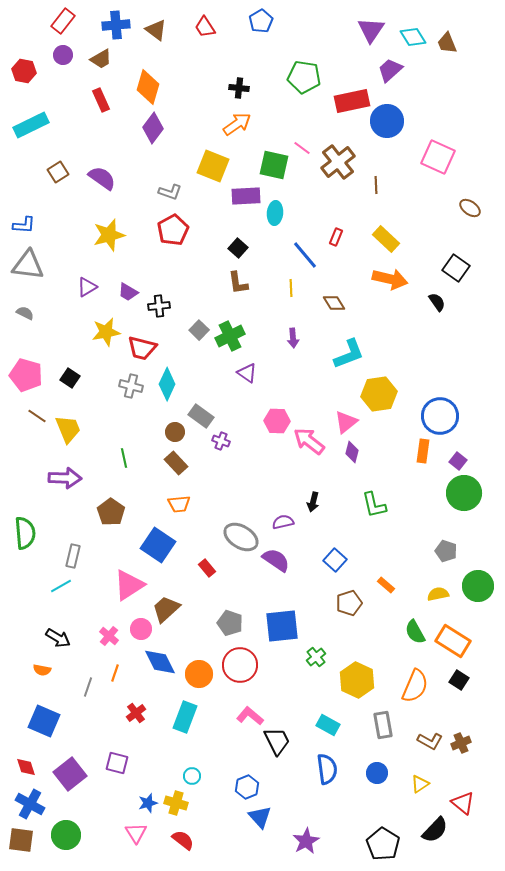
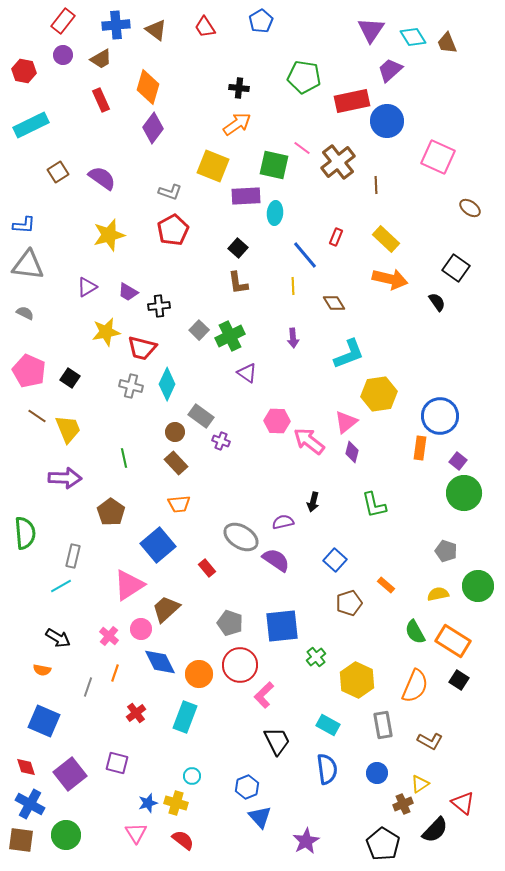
yellow line at (291, 288): moved 2 px right, 2 px up
pink pentagon at (26, 375): moved 3 px right, 4 px up; rotated 8 degrees clockwise
orange rectangle at (423, 451): moved 3 px left, 3 px up
blue square at (158, 545): rotated 16 degrees clockwise
pink L-shape at (250, 716): moved 14 px right, 21 px up; rotated 84 degrees counterclockwise
brown cross at (461, 743): moved 58 px left, 61 px down
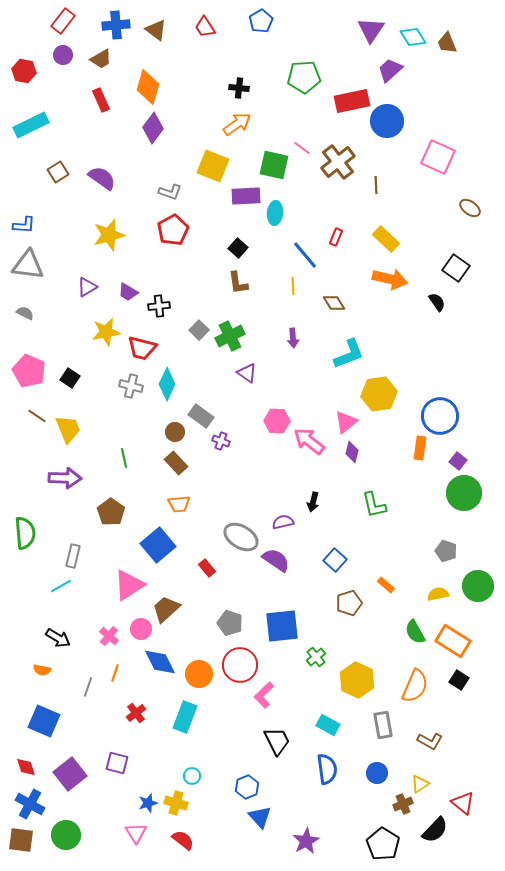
green pentagon at (304, 77): rotated 12 degrees counterclockwise
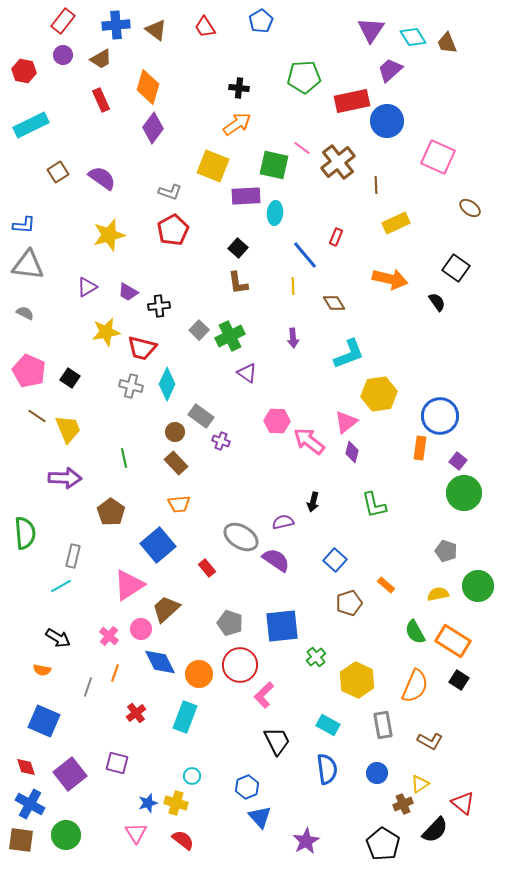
yellow rectangle at (386, 239): moved 10 px right, 16 px up; rotated 68 degrees counterclockwise
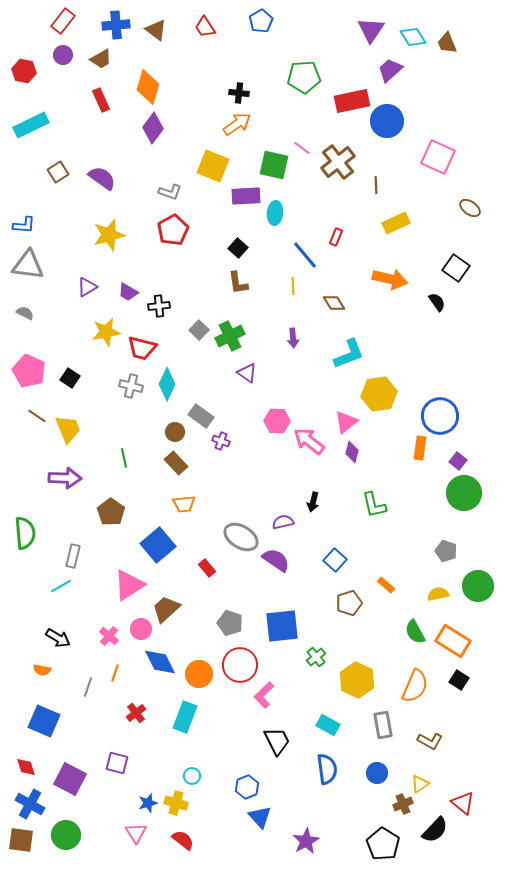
black cross at (239, 88): moved 5 px down
orange trapezoid at (179, 504): moved 5 px right
purple square at (70, 774): moved 5 px down; rotated 24 degrees counterclockwise
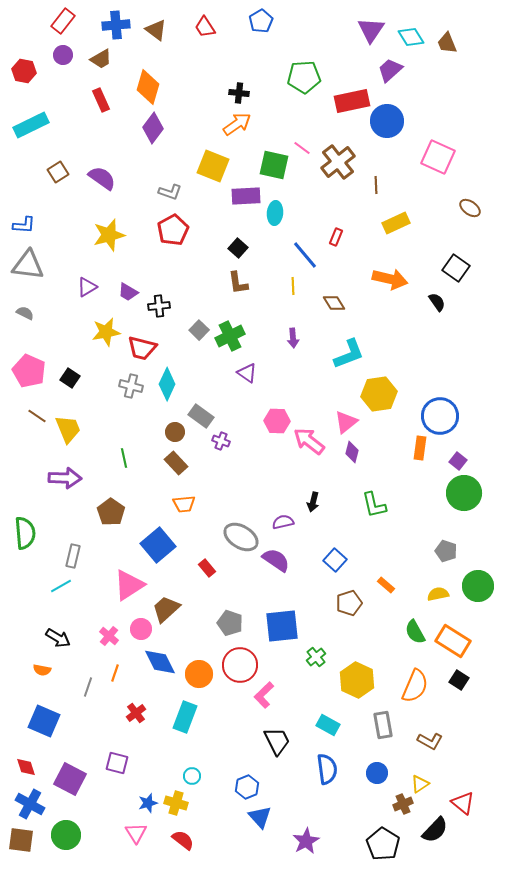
cyan diamond at (413, 37): moved 2 px left
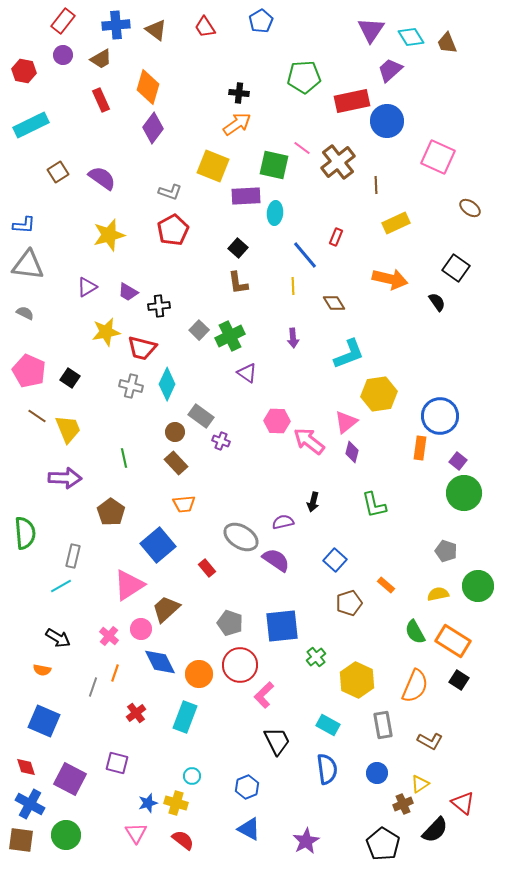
gray line at (88, 687): moved 5 px right
blue triangle at (260, 817): moved 11 px left, 12 px down; rotated 20 degrees counterclockwise
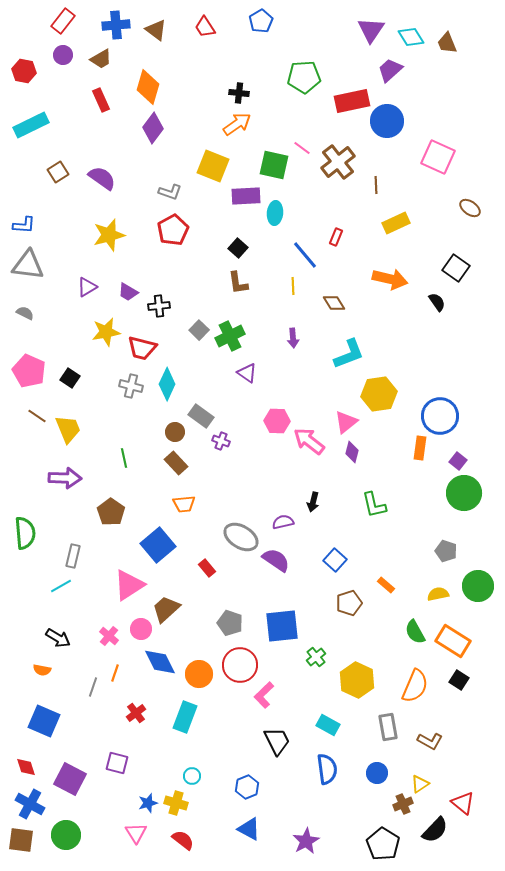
gray rectangle at (383, 725): moved 5 px right, 2 px down
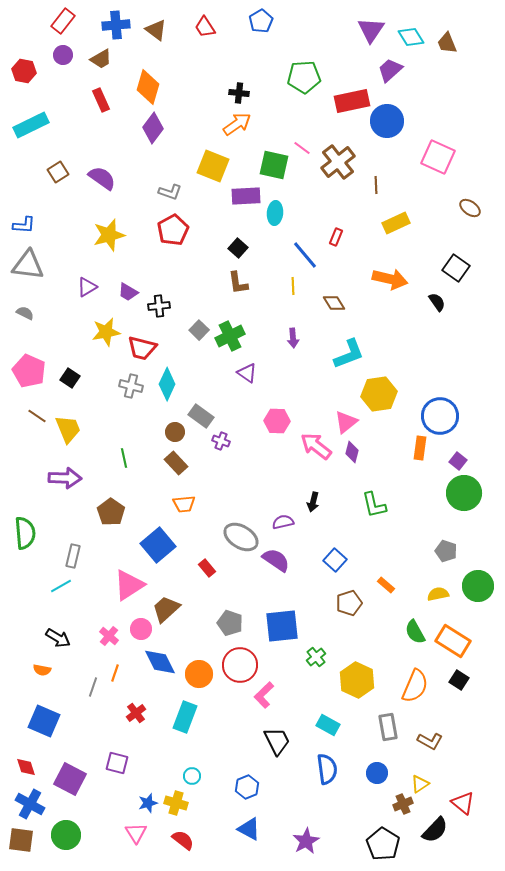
pink arrow at (309, 441): moved 7 px right, 5 px down
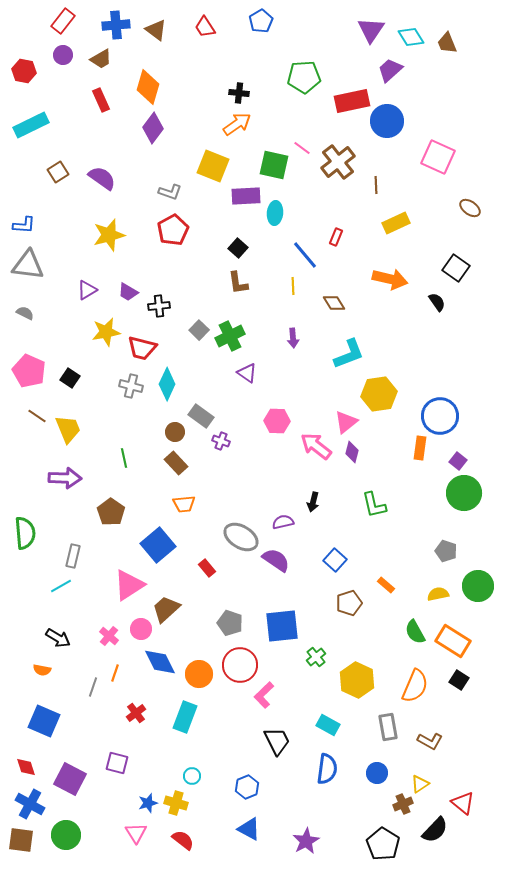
purple triangle at (87, 287): moved 3 px down
blue semicircle at (327, 769): rotated 16 degrees clockwise
